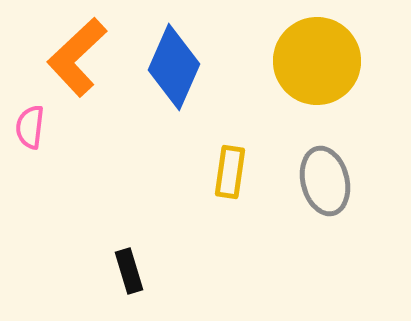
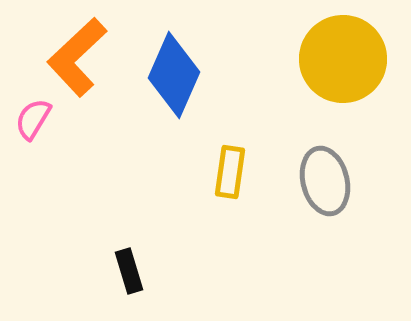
yellow circle: moved 26 px right, 2 px up
blue diamond: moved 8 px down
pink semicircle: moved 3 px right, 8 px up; rotated 24 degrees clockwise
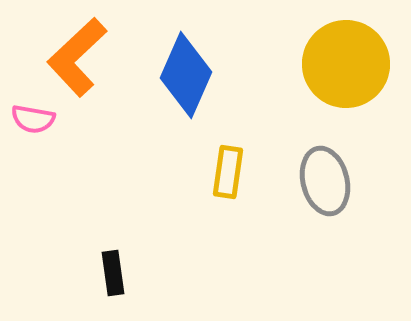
yellow circle: moved 3 px right, 5 px down
blue diamond: moved 12 px right
pink semicircle: rotated 111 degrees counterclockwise
yellow rectangle: moved 2 px left
black rectangle: moved 16 px left, 2 px down; rotated 9 degrees clockwise
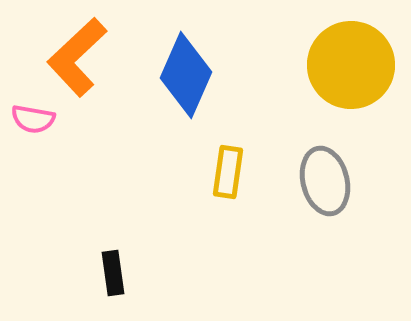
yellow circle: moved 5 px right, 1 px down
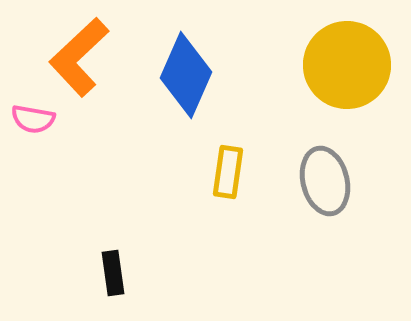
orange L-shape: moved 2 px right
yellow circle: moved 4 px left
